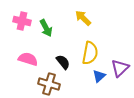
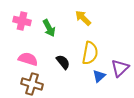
green arrow: moved 3 px right
brown cross: moved 17 px left
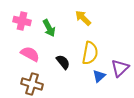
pink semicircle: moved 2 px right, 5 px up; rotated 12 degrees clockwise
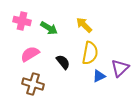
yellow arrow: moved 1 px right, 7 px down
green arrow: rotated 30 degrees counterclockwise
pink semicircle: rotated 60 degrees counterclockwise
blue triangle: rotated 16 degrees clockwise
brown cross: moved 1 px right
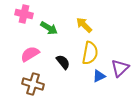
pink cross: moved 2 px right, 7 px up
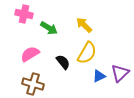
yellow semicircle: moved 3 px left; rotated 20 degrees clockwise
purple triangle: moved 5 px down
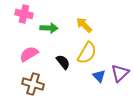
green arrow: rotated 30 degrees counterclockwise
pink semicircle: moved 1 px left
blue triangle: rotated 48 degrees counterclockwise
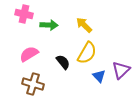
green arrow: moved 3 px up
purple triangle: moved 1 px right, 3 px up
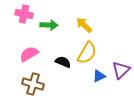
black semicircle: rotated 28 degrees counterclockwise
blue triangle: rotated 48 degrees clockwise
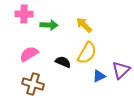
pink cross: rotated 12 degrees counterclockwise
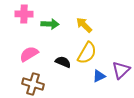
green arrow: moved 1 px right, 1 px up
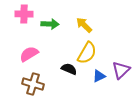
black semicircle: moved 6 px right, 7 px down
